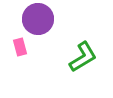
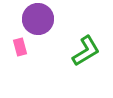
green L-shape: moved 3 px right, 6 px up
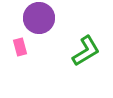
purple circle: moved 1 px right, 1 px up
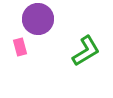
purple circle: moved 1 px left, 1 px down
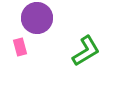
purple circle: moved 1 px left, 1 px up
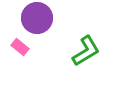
pink rectangle: rotated 36 degrees counterclockwise
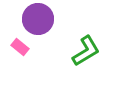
purple circle: moved 1 px right, 1 px down
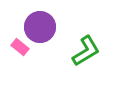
purple circle: moved 2 px right, 8 px down
